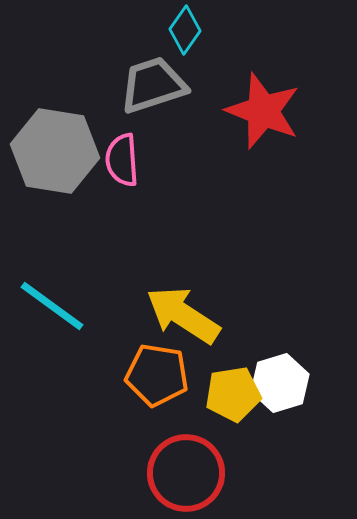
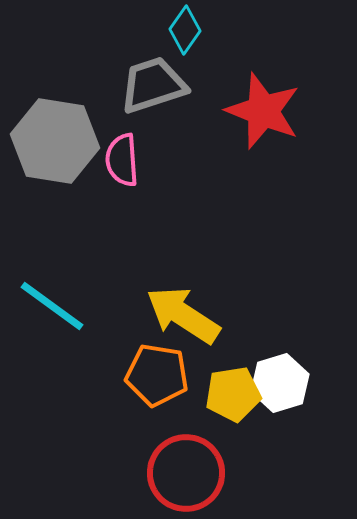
gray hexagon: moved 10 px up
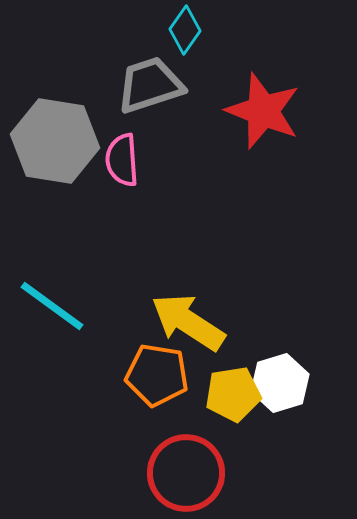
gray trapezoid: moved 3 px left
yellow arrow: moved 5 px right, 7 px down
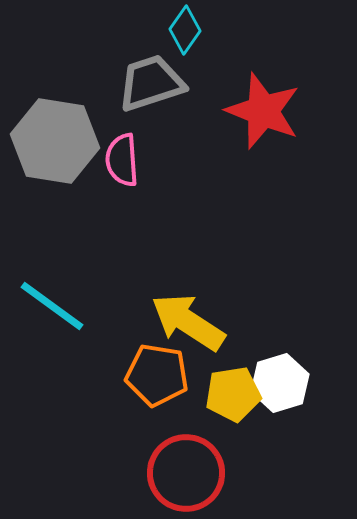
gray trapezoid: moved 1 px right, 2 px up
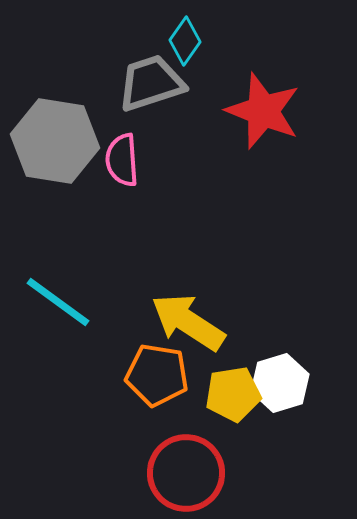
cyan diamond: moved 11 px down
cyan line: moved 6 px right, 4 px up
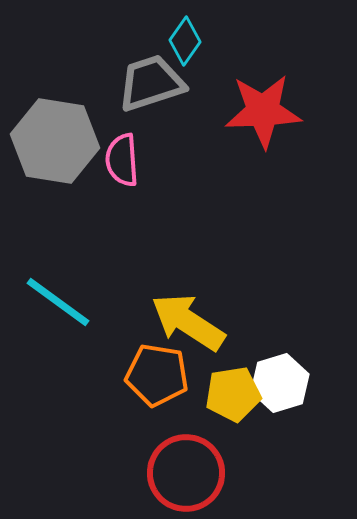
red star: rotated 24 degrees counterclockwise
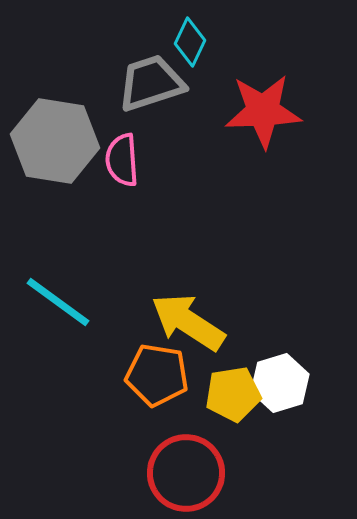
cyan diamond: moved 5 px right, 1 px down; rotated 9 degrees counterclockwise
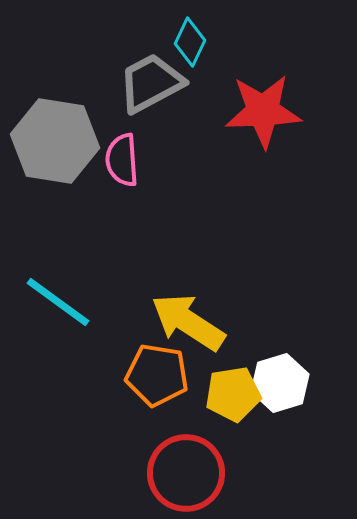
gray trapezoid: rotated 10 degrees counterclockwise
